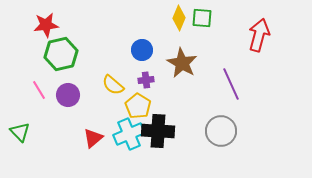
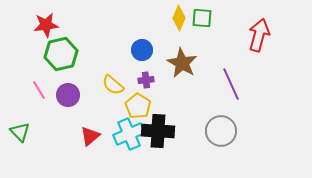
red triangle: moved 3 px left, 2 px up
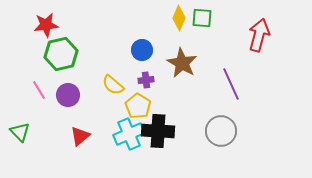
red triangle: moved 10 px left
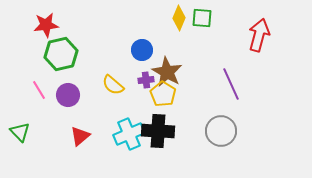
brown star: moved 15 px left, 9 px down
yellow pentagon: moved 25 px right, 12 px up
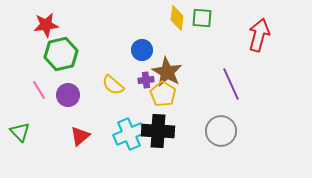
yellow diamond: moved 2 px left; rotated 15 degrees counterclockwise
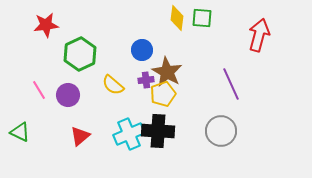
green hexagon: moved 19 px right; rotated 12 degrees counterclockwise
yellow pentagon: rotated 20 degrees clockwise
green triangle: rotated 20 degrees counterclockwise
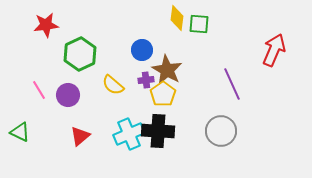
green square: moved 3 px left, 6 px down
red arrow: moved 15 px right, 15 px down; rotated 8 degrees clockwise
brown star: moved 2 px up
purple line: moved 1 px right
yellow pentagon: rotated 15 degrees counterclockwise
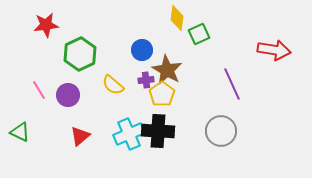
green square: moved 10 px down; rotated 30 degrees counterclockwise
red arrow: rotated 76 degrees clockwise
yellow pentagon: moved 1 px left
